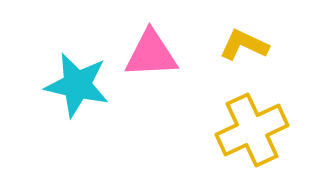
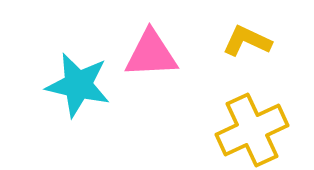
yellow L-shape: moved 3 px right, 4 px up
cyan star: moved 1 px right
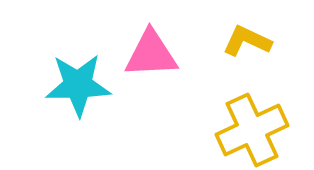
cyan star: rotated 14 degrees counterclockwise
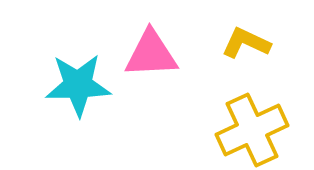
yellow L-shape: moved 1 px left, 2 px down
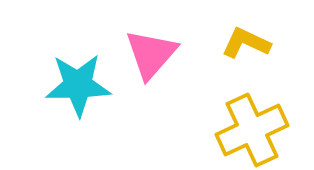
pink triangle: rotated 46 degrees counterclockwise
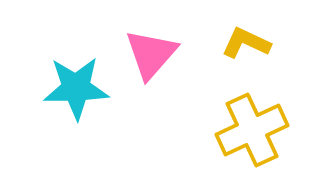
cyan star: moved 2 px left, 3 px down
